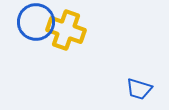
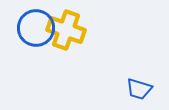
blue circle: moved 6 px down
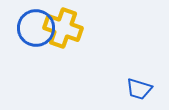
yellow cross: moved 3 px left, 2 px up
